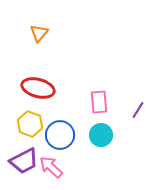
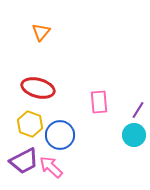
orange triangle: moved 2 px right, 1 px up
cyan circle: moved 33 px right
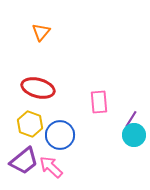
purple line: moved 7 px left, 9 px down
purple trapezoid: rotated 12 degrees counterclockwise
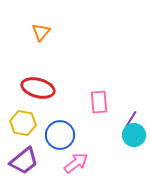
yellow hexagon: moved 7 px left, 1 px up; rotated 10 degrees counterclockwise
pink arrow: moved 25 px right, 4 px up; rotated 100 degrees clockwise
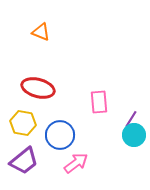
orange triangle: rotated 48 degrees counterclockwise
